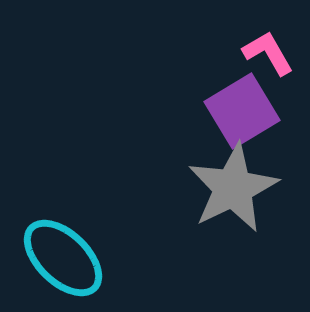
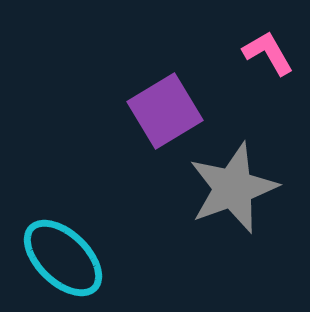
purple square: moved 77 px left
gray star: rotated 6 degrees clockwise
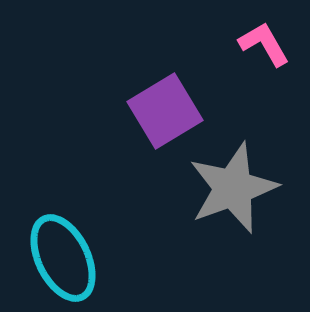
pink L-shape: moved 4 px left, 9 px up
cyan ellipse: rotated 20 degrees clockwise
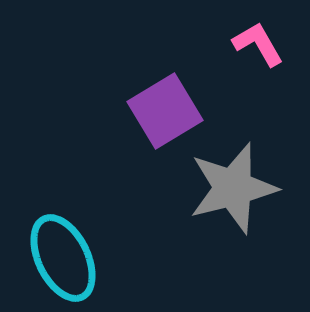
pink L-shape: moved 6 px left
gray star: rotated 6 degrees clockwise
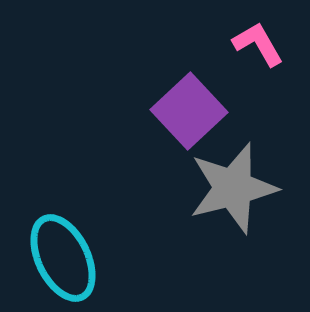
purple square: moved 24 px right; rotated 12 degrees counterclockwise
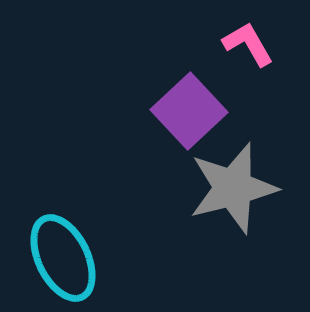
pink L-shape: moved 10 px left
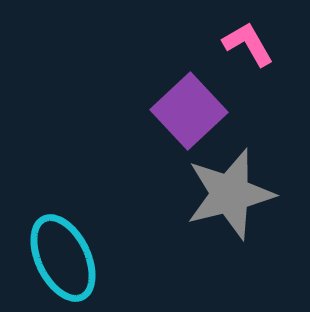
gray star: moved 3 px left, 6 px down
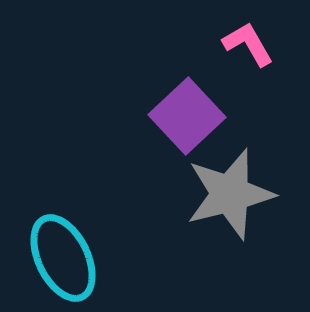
purple square: moved 2 px left, 5 px down
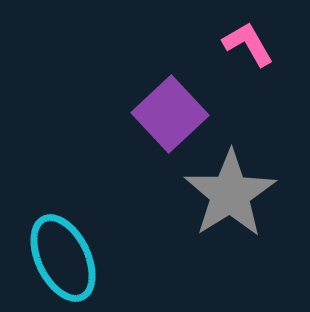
purple square: moved 17 px left, 2 px up
gray star: rotated 18 degrees counterclockwise
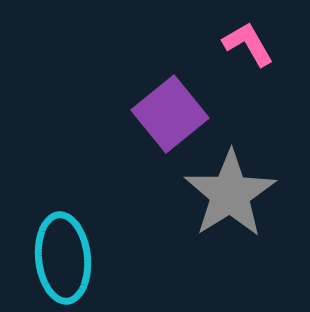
purple square: rotated 4 degrees clockwise
cyan ellipse: rotated 20 degrees clockwise
